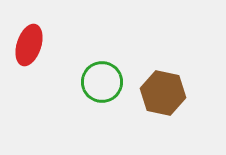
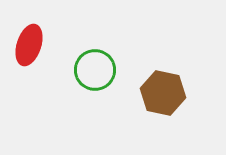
green circle: moved 7 px left, 12 px up
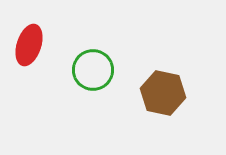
green circle: moved 2 px left
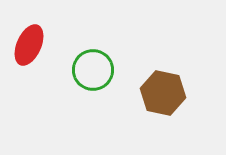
red ellipse: rotated 6 degrees clockwise
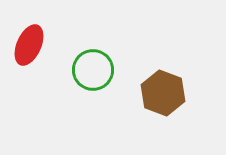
brown hexagon: rotated 9 degrees clockwise
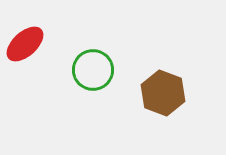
red ellipse: moved 4 px left, 1 px up; rotated 24 degrees clockwise
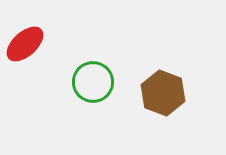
green circle: moved 12 px down
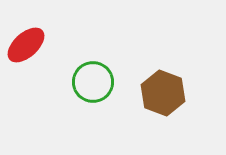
red ellipse: moved 1 px right, 1 px down
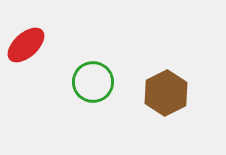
brown hexagon: moved 3 px right; rotated 12 degrees clockwise
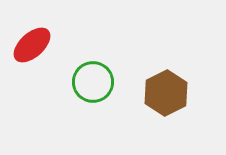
red ellipse: moved 6 px right
